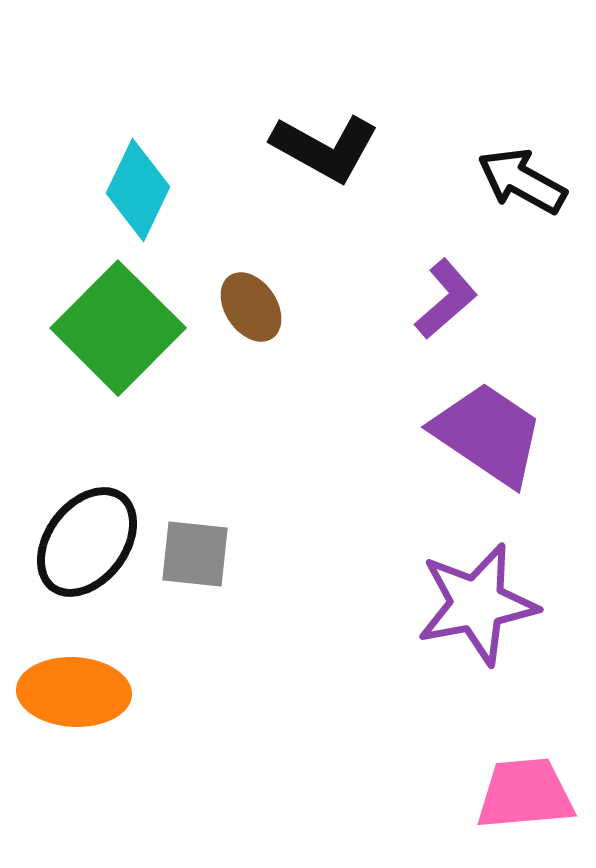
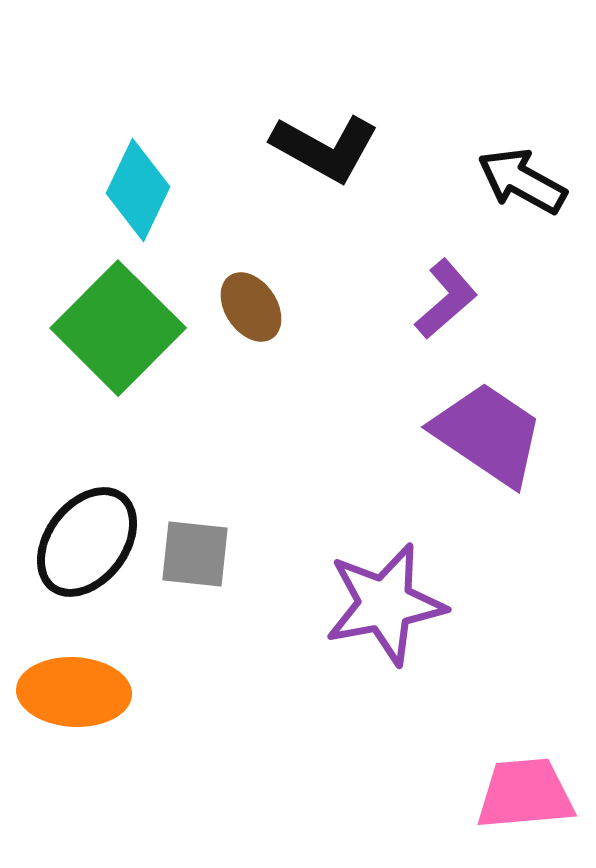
purple star: moved 92 px left
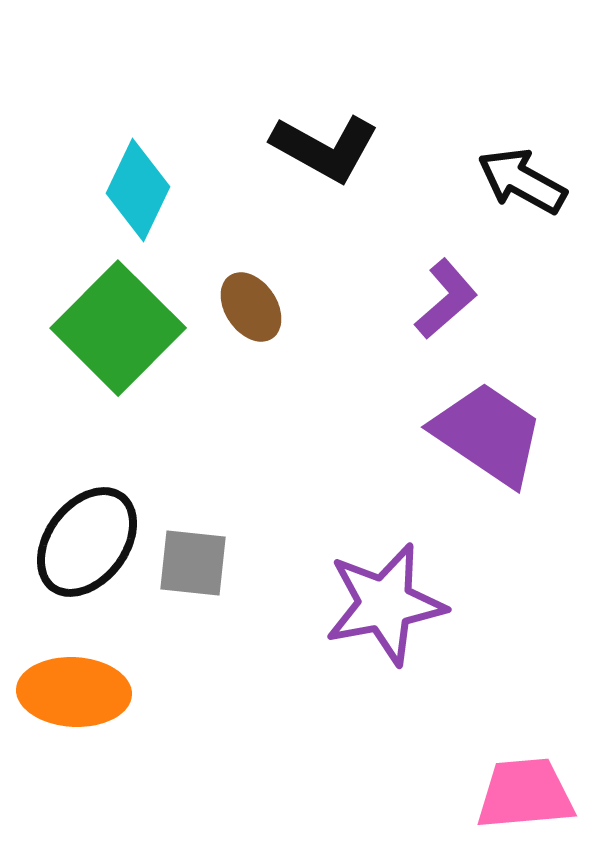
gray square: moved 2 px left, 9 px down
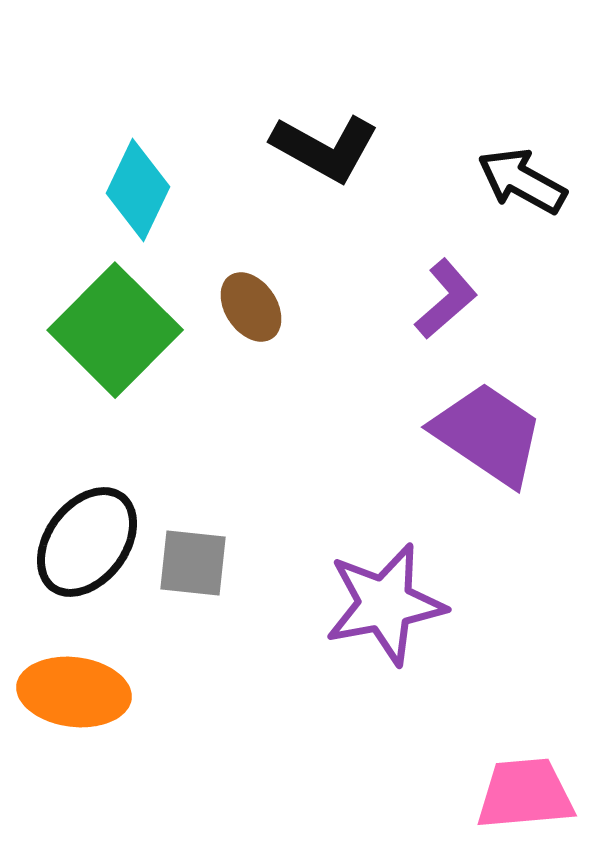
green square: moved 3 px left, 2 px down
orange ellipse: rotated 4 degrees clockwise
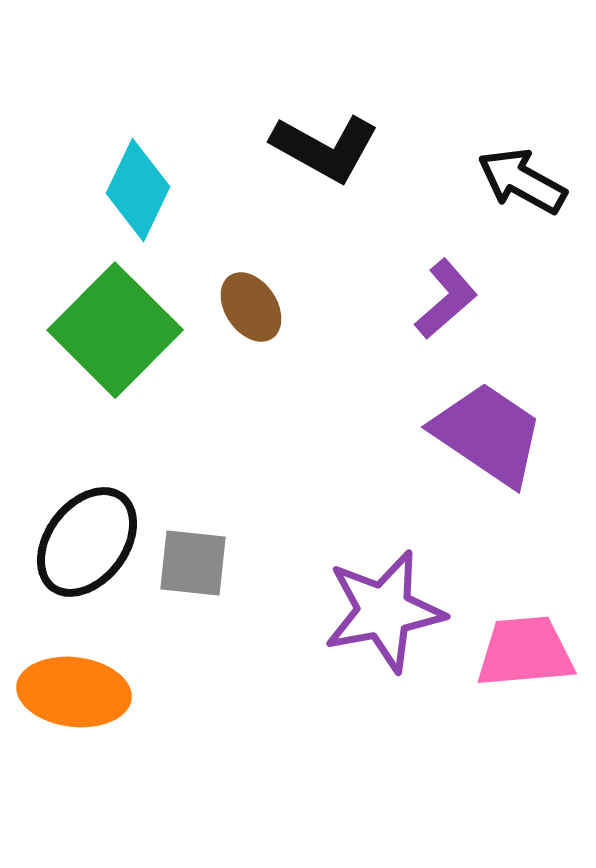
purple star: moved 1 px left, 7 px down
pink trapezoid: moved 142 px up
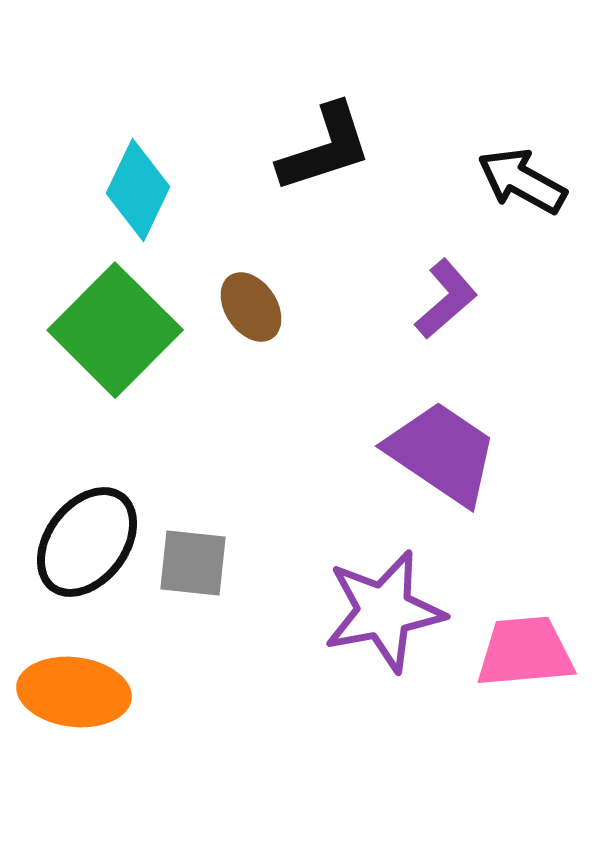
black L-shape: rotated 47 degrees counterclockwise
purple trapezoid: moved 46 px left, 19 px down
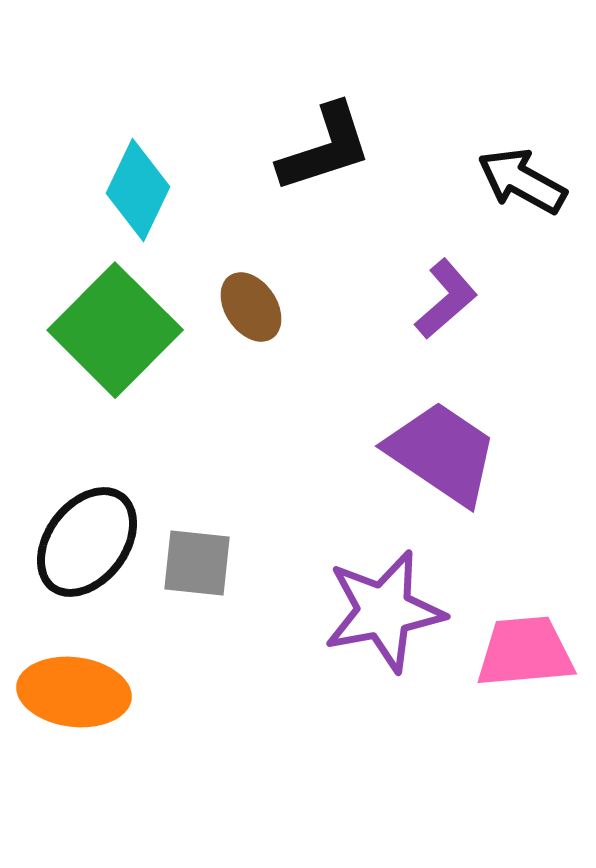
gray square: moved 4 px right
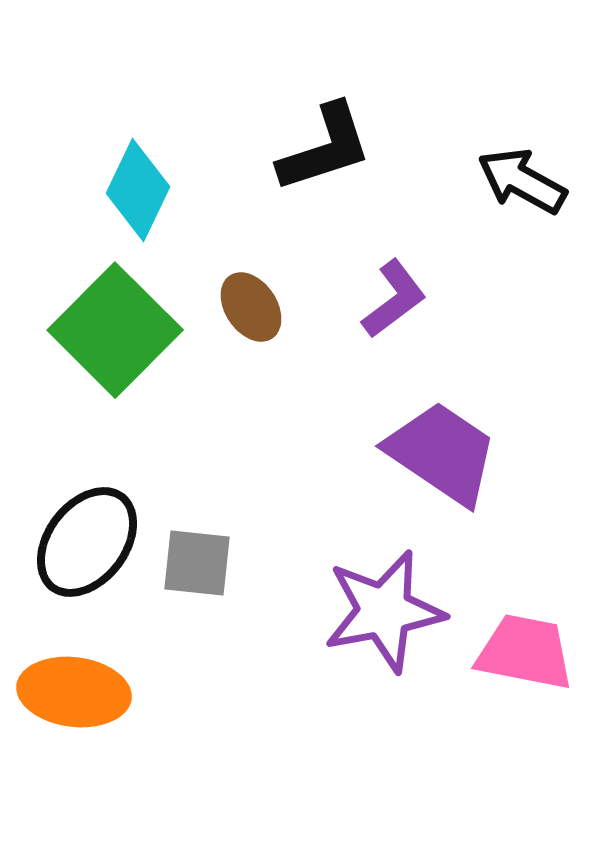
purple L-shape: moved 52 px left; rotated 4 degrees clockwise
pink trapezoid: rotated 16 degrees clockwise
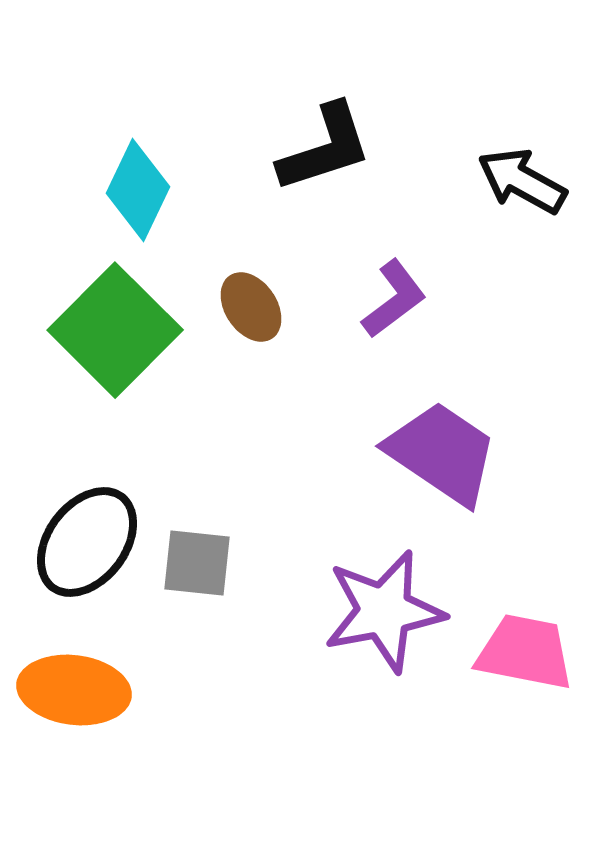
orange ellipse: moved 2 px up
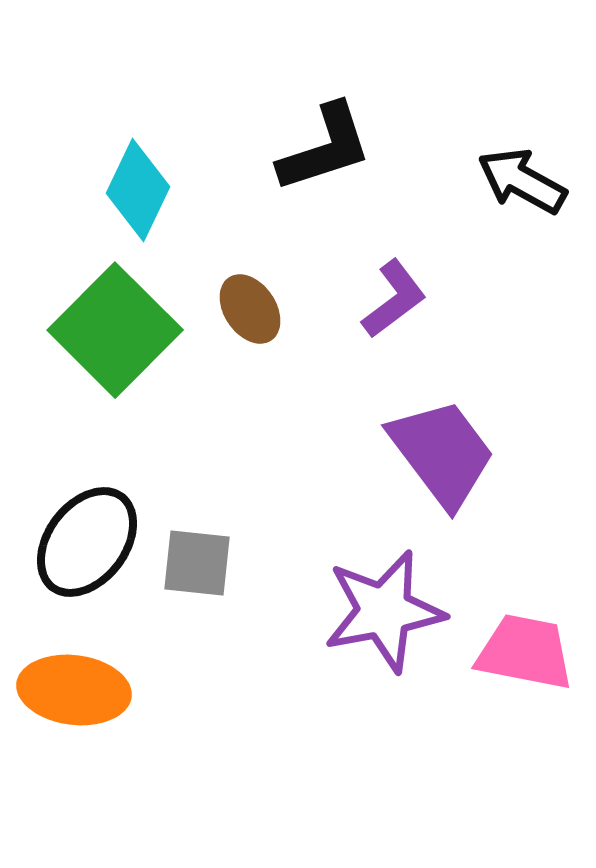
brown ellipse: moved 1 px left, 2 px down
purple trapezoid: rotated 19 degrees clockwise
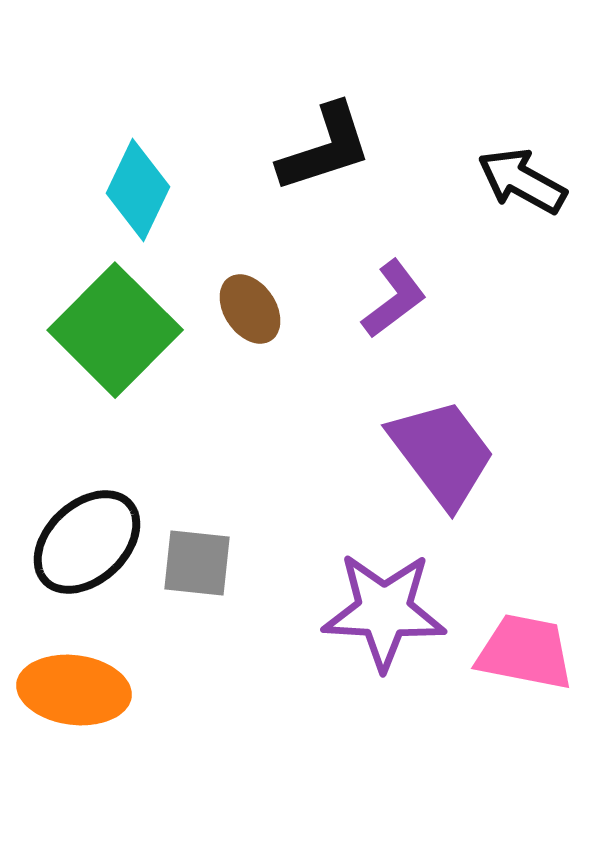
black ellipse: rotated 10 degrees clockwise
purple star: rotated 14 degrees clockwise
